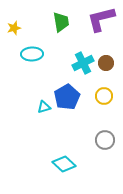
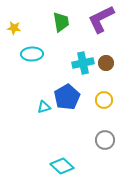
purple L-shape: rotated 12 degrees counterclockwise
yellow star: rotated 24 degrees clockwise
cyan cross: rotated 15 degrees clockwise
yellow circle: moved 4 px down
cyan diamond: moved 2 px left, 2 px down
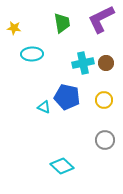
green trapezoid: moved 1 px right, 1 px down
blue pentagon: rotated 30 degrees counterclockwise
cyan triangle: rotated 40 degrees clockwise
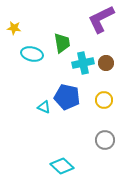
green trapezoid: moved 20 px down
cyan ellipse: rotated 15 degrees clockwise
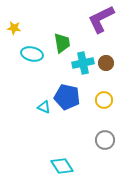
cyan diamond: rotated 15 degrees clockwise
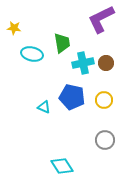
blue pentagon: moved 5 px right
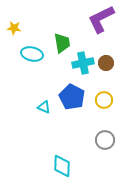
blue pentagon: rotated 15 degrees clockwise
cyan diamond: rotated 35 degrees clockwise
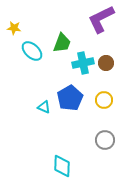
green trapezoid: rotated 30 degrees clockwise
cyan ellipse: moved 3 px up; rotated 30 degrees clockwise
blue pentagon: moved 2 px left, 1 px down; rotated 15 degrees clockwise
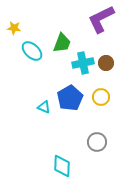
yellow circle: moved 3 px left, 3 px up
gray circle: moved 8 px left, 2 px down
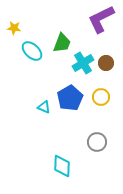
cyan cross: rotated 20 degrees counterclockwise
